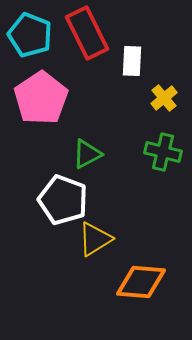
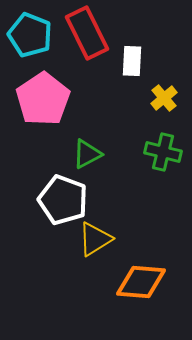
pink pentagon: moved 2 px right, 1 px down
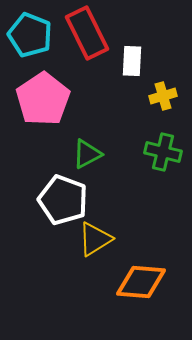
yellow cross: moved 1 px left, 2 px up; rotated 24 degrees clockwise
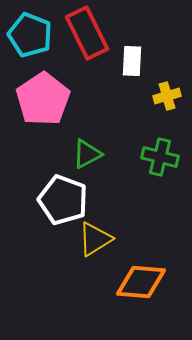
yellow cross: moved 4 px right
green cross: moved 3 px left, 5 px down
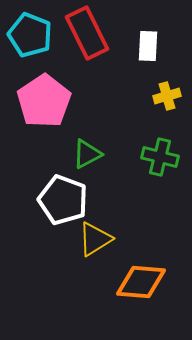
white rectangle: moved 16 px right, 15 px up
pink pentagon: moved 1 px right, 2 px down
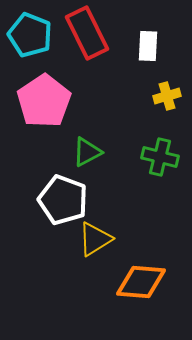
green triangle: moved 2 px up
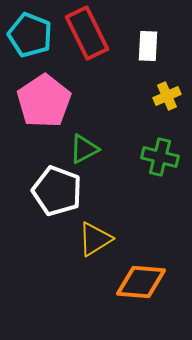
yellow cross: rotated 8 degrees counterclockwise
green triangle: moved 3 px left, 3 px up
white pentagon: moved 6 px left, 9 px up
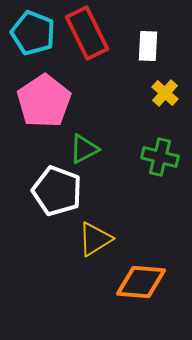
cyan pentagon: moved 3 px right, 2 px up
yellow cross: moved 2 px left, 3 px up; rotated 24 degrees counterclockwise
